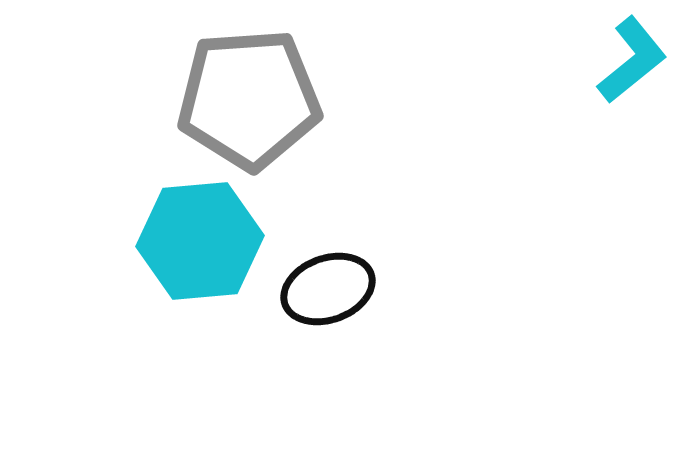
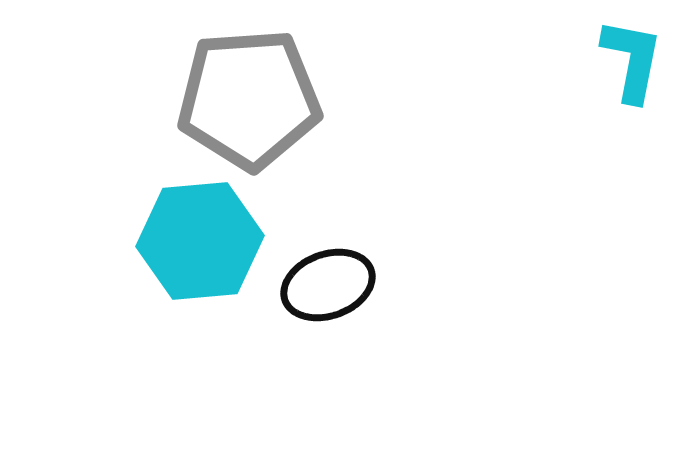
cyan L-shape: rotated 40 degrees counterclockwise
black ellipse: moved 4 px up
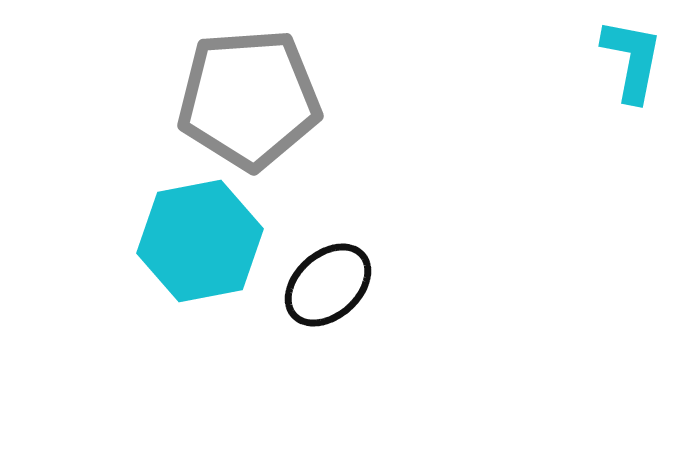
cyan hexagon: rotated 6 degrees counterclockwise
black ellipse: rotated 22 degrees counterclockwise
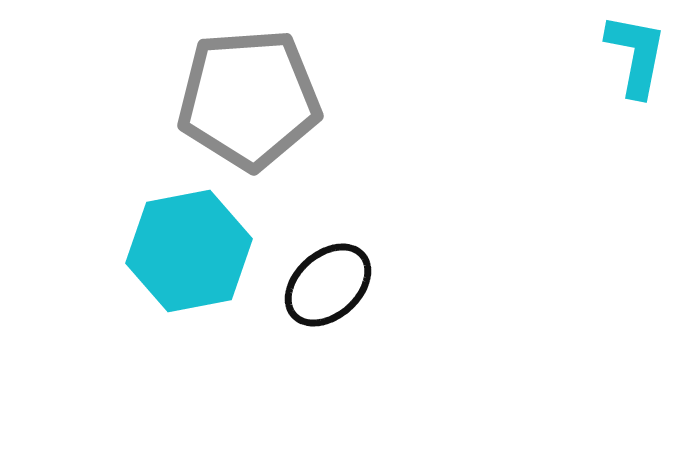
cyan L-shape: moved 4 px right, 5 px up
cyan hexagon: moved 11 px left, 10 px down
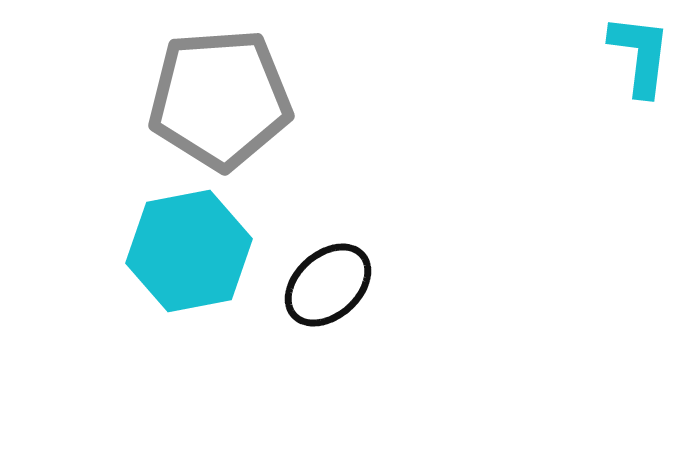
cyan L-shape: moved 4 px right; rotated 4 degrees counterclockwise
gray pentagon: moved 29 px left
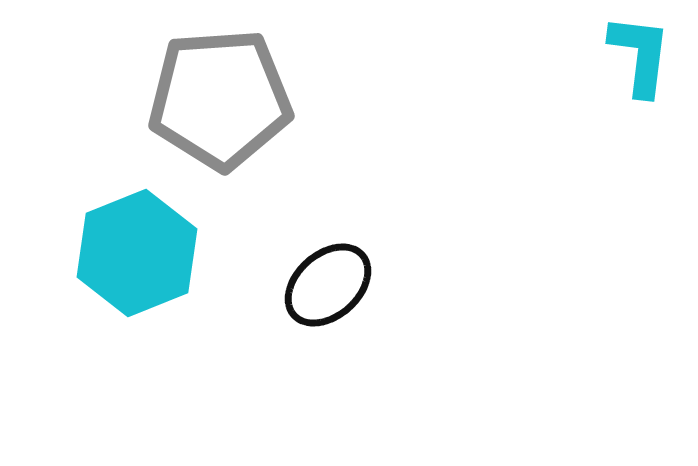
cyan hexagon: moved 52 px left, 2 px down; rotated 11 degrees counterclockwise
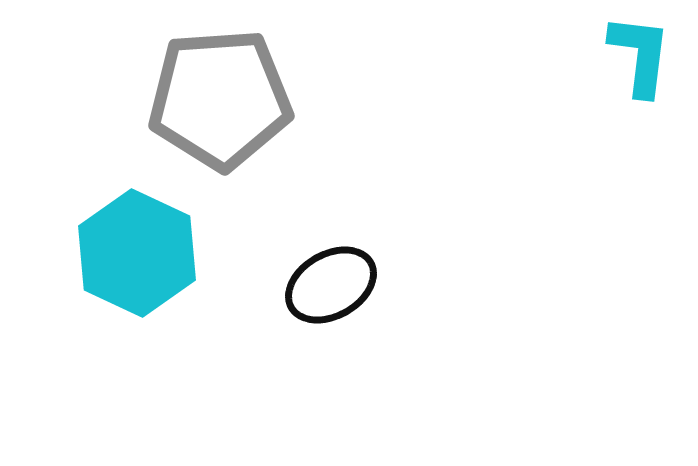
cyan hexagon: rotated 13 degrees counterclockwise
black ellipse: moved 3 px right; rotated 12 degrees clockwise
